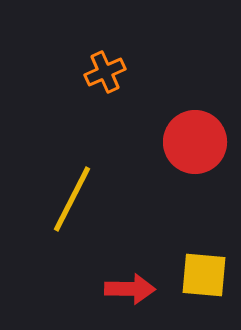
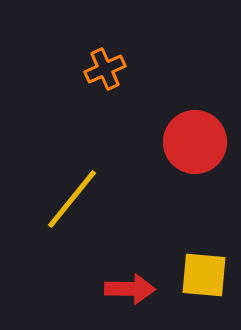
orange cross: moved 3 px up
yellow line: rotated 12 degrees clockwise
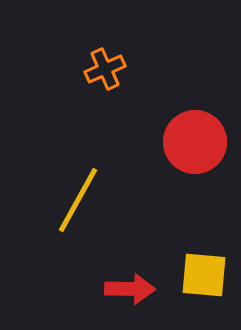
yellow line: moved 6 px right, 1 px down; rotated 10 degrees counterclockwise
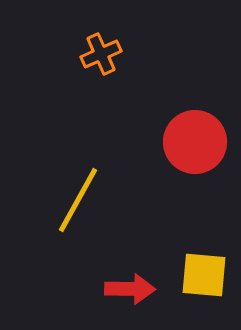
orange cross: moved 4 px left, 15 px up
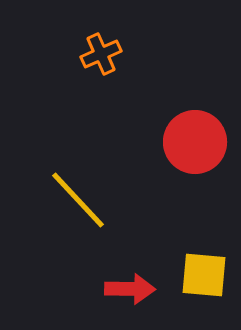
yellow line: rotated 72 degrees counterclockwise
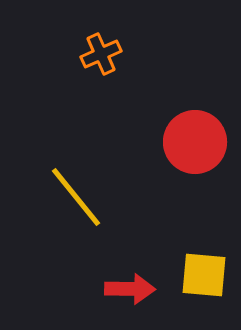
yellow line: moved 2 px left, 3 px up; rotated 4 degrees clockwise
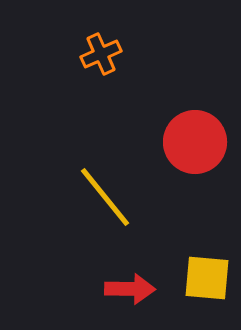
yellow line: moved 29 px right
yellow square: moved 3 px right, 3 px down
